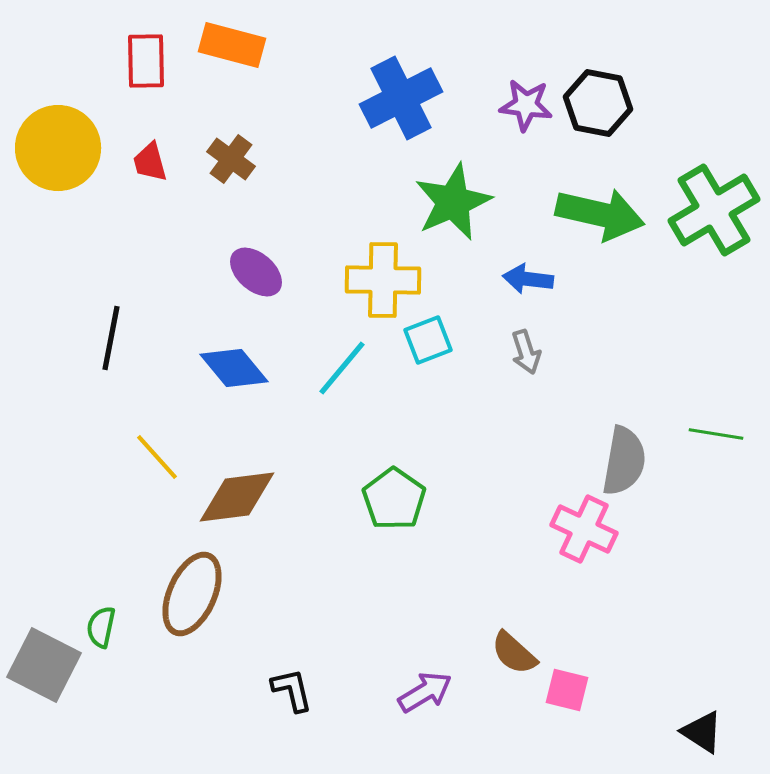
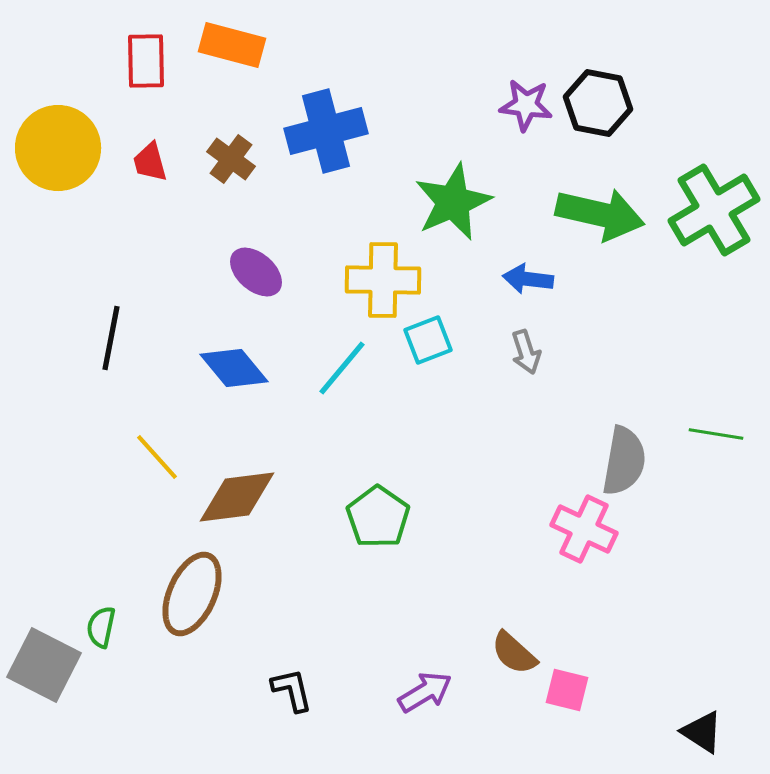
blue cross: moved 75 px left, 33 px down; rotated 12 degrees clockwise
green pentagon: moved 16 px left, 18 px down
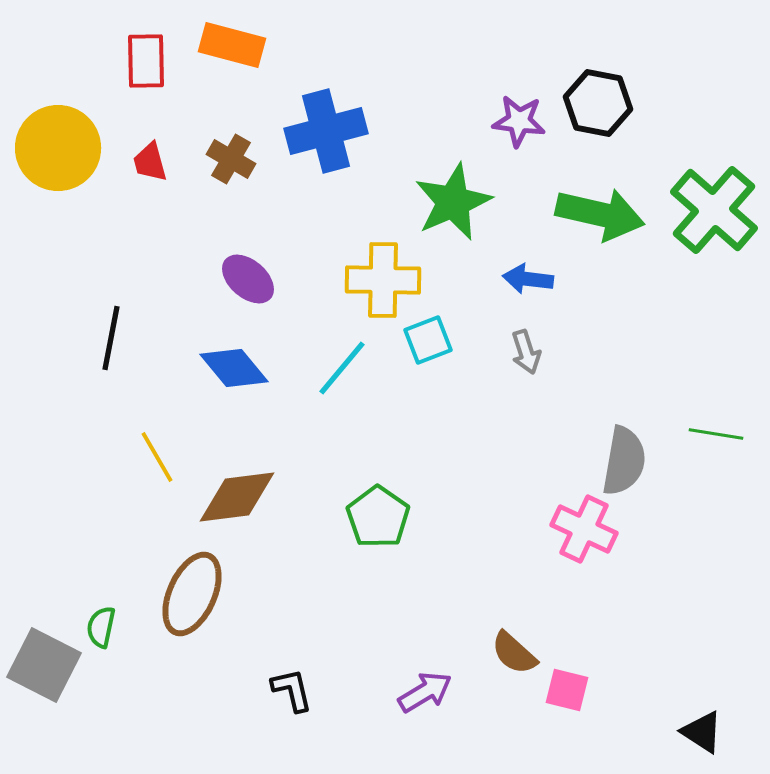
purple star: moved 7 px left, 16 px down
brown cross: rotated 6 degrees counterclockwise
green cross: rotated 18 degrees counterclockwise
purple ellipse: moved 8 px left, 7 px down
yellow line: rotated 12 degrees clockwise
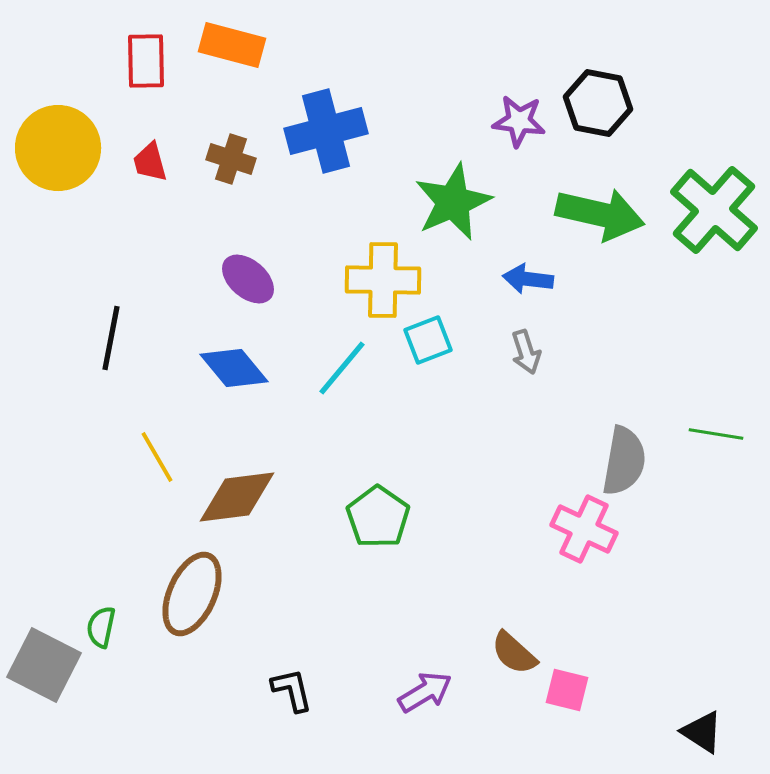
brown cross: rotated 12 degrees counterclockwise
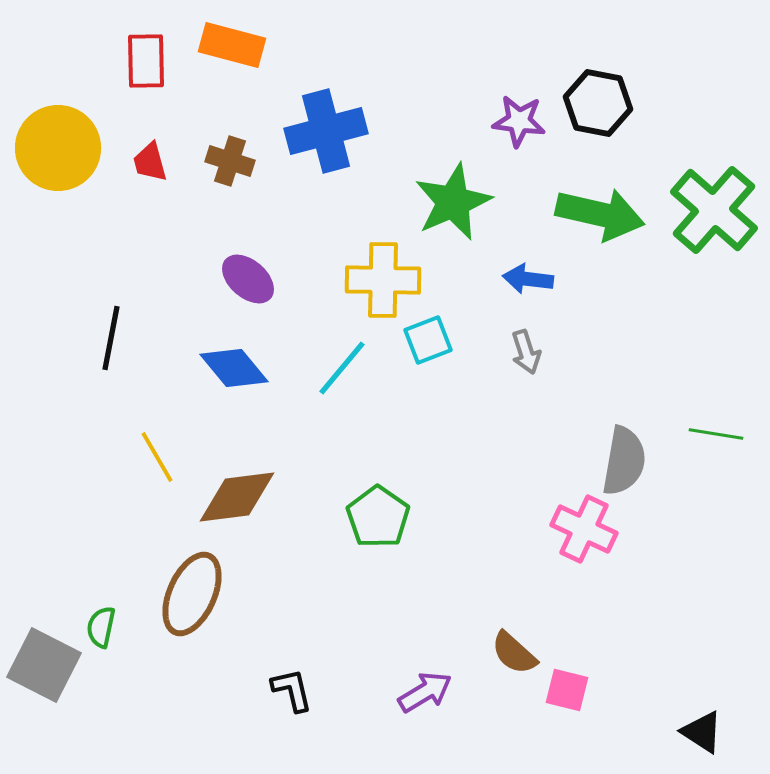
brown cross: moved 1 px left, 2 px down
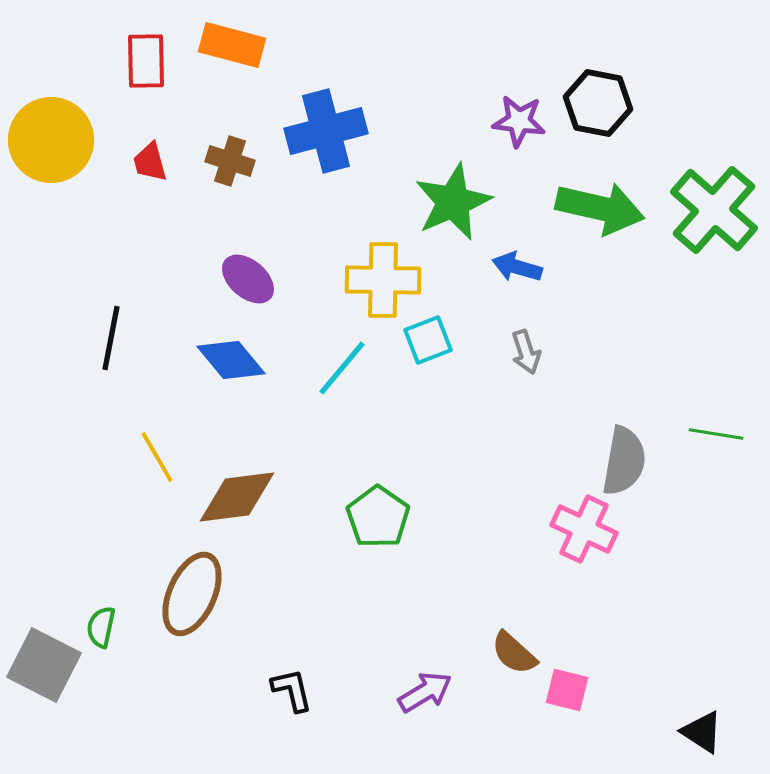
yellow circle: moved 7 px left, 8 px up
green arrow: moved 6 px up
blue arrow: moved 11 px left, 12 px up; rotated 9 degrees clockwise
blue diamond: moved 3 px left, 8 px up
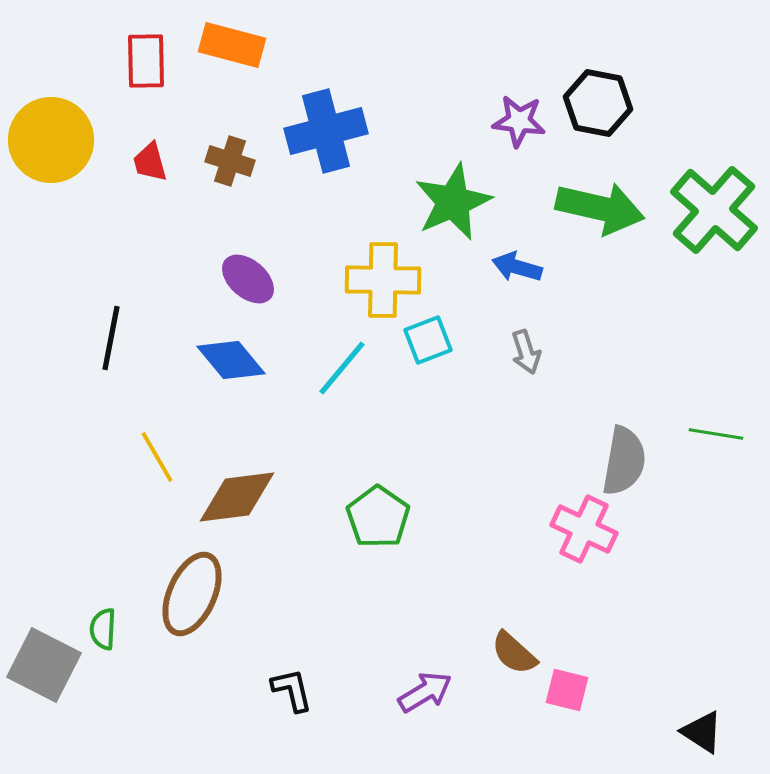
green semicircle: moved 2 px right, 2 px down; rotated 9 degrees counterclockwise
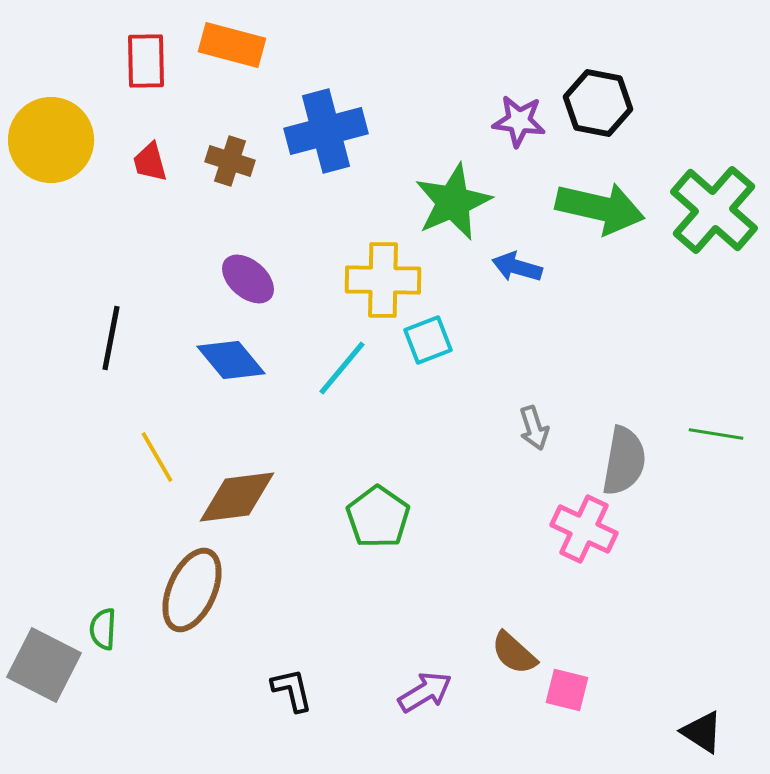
gray arrow: moved 8 px right, 76 px down
brown ellipse: moved 4 px up
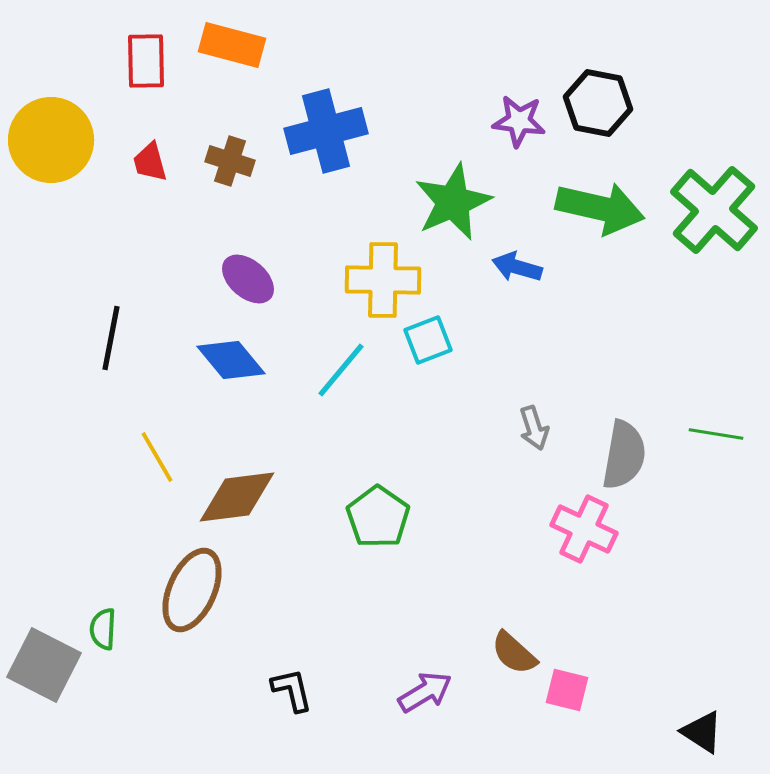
cyan line: moved 1 px left, 2 px down
gray semicircle: moved 6 px up
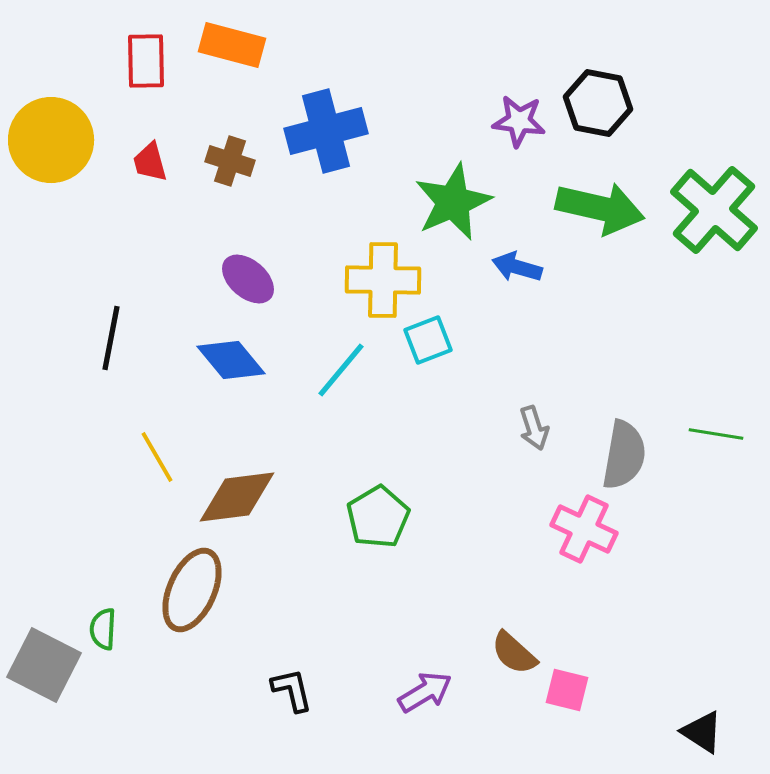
green pentagon: rotated 6 degrees clockwise
